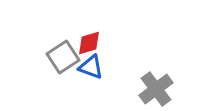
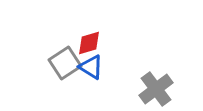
gray square: moved 2 px right, 6 px down
blue triangle: rotated 12 degrees clockwise
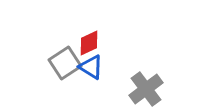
red diamond: rotated 8 degrees counterclockwise
gray cross: moved 10 px left
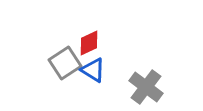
blue triangle: moved 2 px right, 3 px down
gray cross: moved 2 px up; rotated 16 degrees counterclockwise
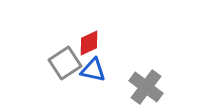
blue triangle: rotated 20 degrees counterclockwise
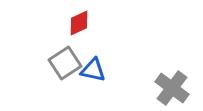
red diamond: moved 10 px left, 20 px up
gray cross: moved 26 px right, 1 px down
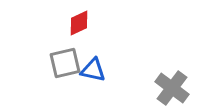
gray square: rotated 20 degrees clockwise
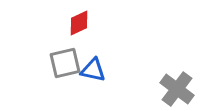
gray cross: moved 5 px right, 1 px down
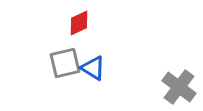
blue triangle: moved 2 px up; rotated 20 degrees clockwise
gray cross: moved 2 px right, 2 px up
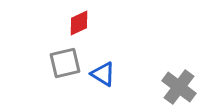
blue triangle: moved 10 px right, 6 px down
